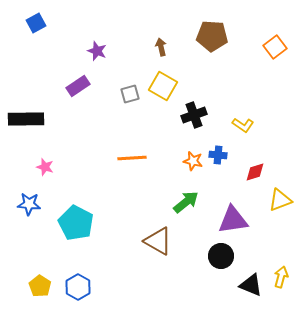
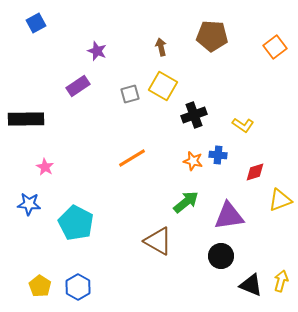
orange line: rotated 28 degrees counterclockwise
pink star: rotated 12 degrees clockwise
purple triangle: moved 4 px left, 4 px up
yellow arrow: moved 4 px down
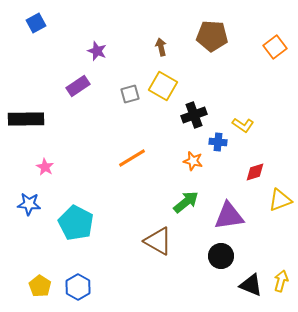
blue cross: moved 13 px up
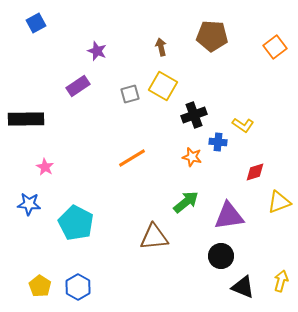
orange star: moved 1 px left, 4 px up
yellow triangle: moved 1 px left, 2 px down
brown triangle: moved 4 px left, 4 px up; rotated 36 degrees counterclockwise
black triangle: moved 8 px left, 2 px down
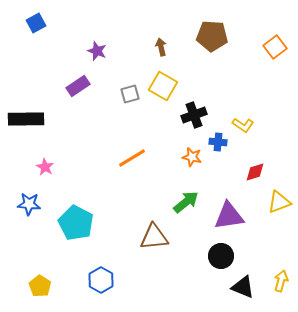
blue hexagon: moved 23 px right, 7 px up
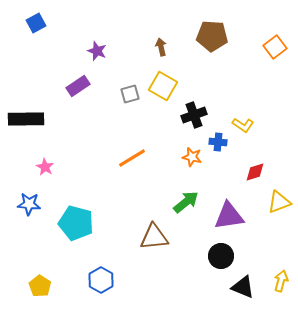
cyan pentagon: rotated 12 degrees counterclockwise
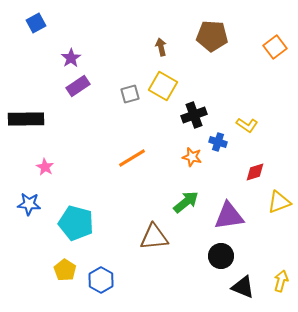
purple star: moved 26 px left, 7 px down; rotated 18 degrees clockwise
yellow L-shape: moved 4 px right
blue cross: rotated 12 degrees clockwise
yellow pentagon: moved 25 px right, 16 px up
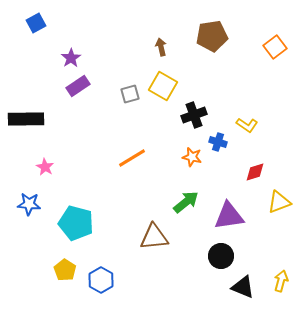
brown pentagon: rotated 12 degrees counterclockwise
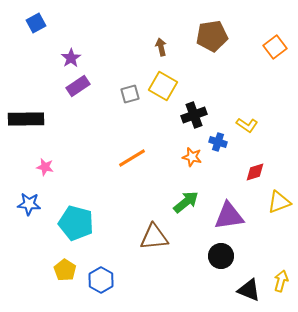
pink star: rotated 18 degrees counterclockwise
black triangle: moved 6 px right, 3 px down
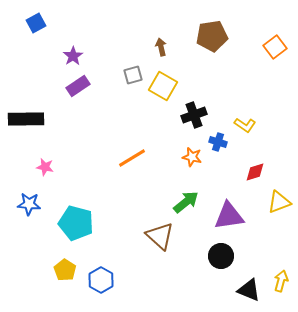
purple star: moved 2 px right, 2 px up
gray square: moved 3 px right, 19 px up
yellow L-shape: moved 2 px left
brown triangle: moved 6 px right, 1 px up; rotated 48 degrees clockwise
